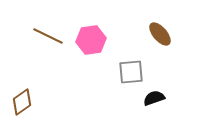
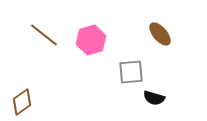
brown line: moved 4 px left, 1 px up; rotated 12 degrees clockwise
pink hexagon: rotated 8 degrees counterclockwise
black semicircle: rotated 145 degrees counterclockwise
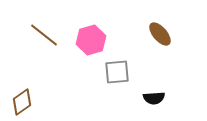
gray square: moved 14 px left
black semicircle: rotated 20 degrees counterclockwise
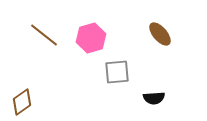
pink hexagon: moved 2 px up
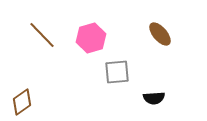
brown line: moved 2 px left; rotated 8 degrees clockwise
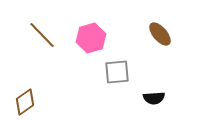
brown diamond: moved 3 px right
